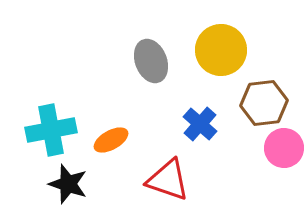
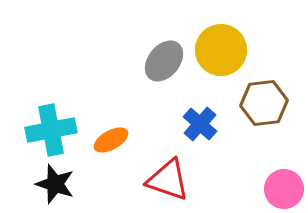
gray ellipse: moved 13 px right; rotated 60 degrees clockwise
pink circle: moved 41 px down
black star: moved 13 px left
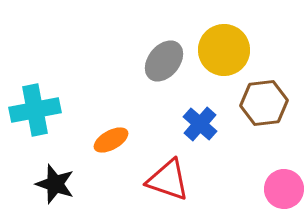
yellow circle: moved 3 px right
cyan cross: moved 16 px left, 20 px up
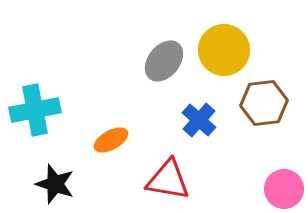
blue cross: moved 1 px left, 4 px up
red triangle: rotated 9 degrees counterclockwise
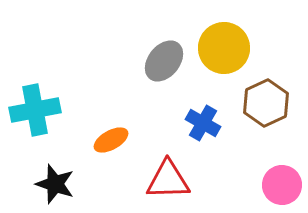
yellow circle: moved 2 px up
brown hexagon: moved 2 px right; rotated 18 degrees counterclockwise
blue cross: moved 4 px right, 3 px down; rotated 12 degrees counterclockwise
red triangle: rotated 12 degrees counterclockwise
pink circle: moved 2 px left, 4 px up
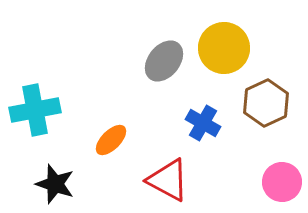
orange ellipse: rotated 16 degrees counterclockwise
red triangle: rotated 30 degrees clockwise
pink circle: moved 3 px up
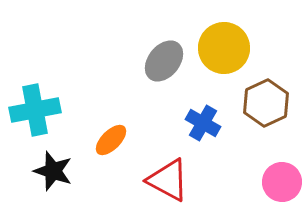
black star: moved 2 px left, 13 px up
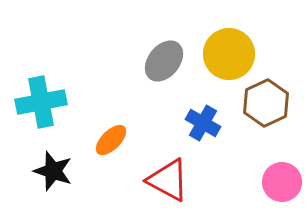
yellow circle: moved 5 px right, 6 px down
cyan cross: moved 6 px right, 8 px up
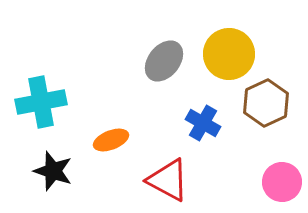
orange ellipse: rotated 24 degrees clockwise
